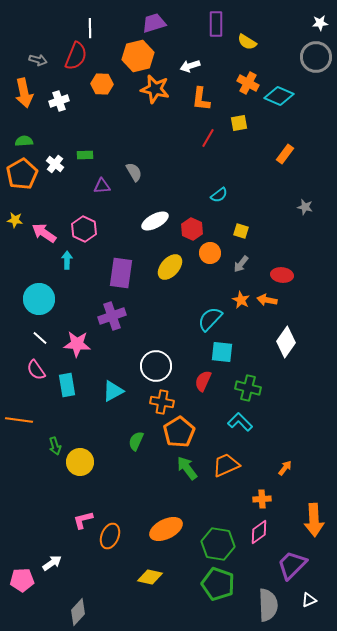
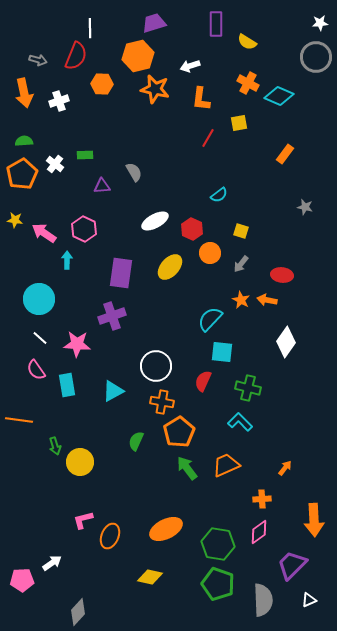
gray semicircle at (268, 605): moved 5 px left, 5 px up
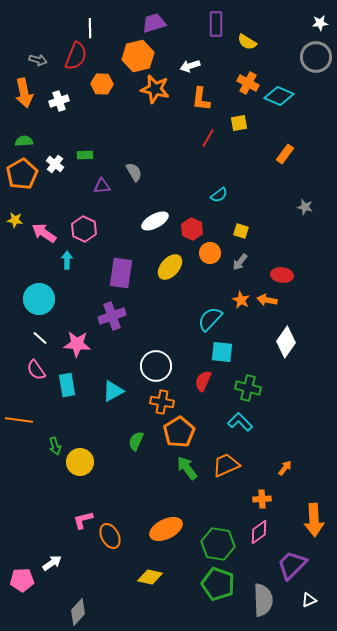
gray arrow at (241, 264): moved 1 px left, 2 px up
orange ellipse at (110, 536): rotated 50 degrees counterclockwise
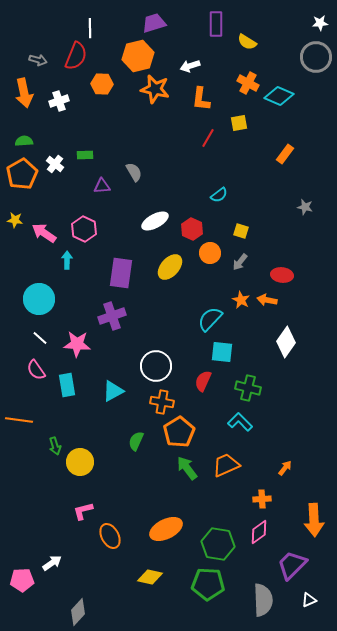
pink L-shape at (83, 520): moved 9 px up
green pentagon at (218, 584): moved 10 px left; rotated 16 degrees counterclockwise
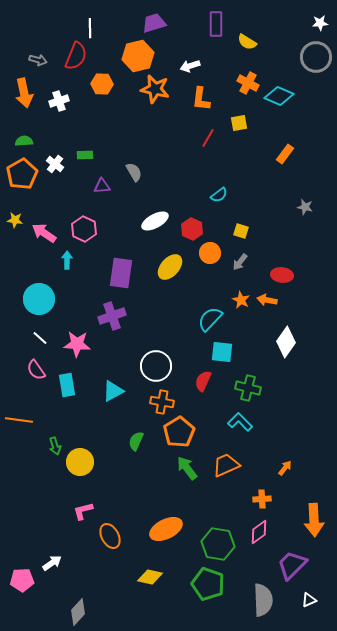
green pentagon at (208, 584): rotated 16 degrees clockwise
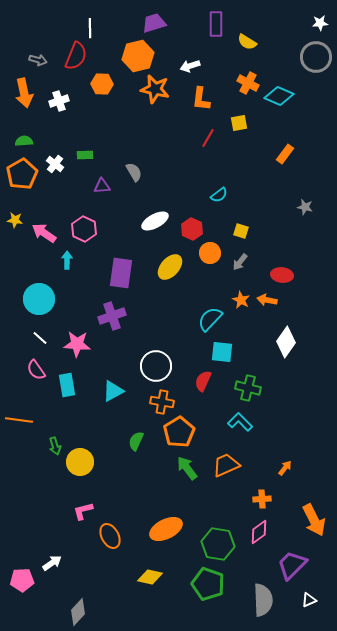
orange arrow at (314, 520): rotated 24 degrees counterclockwise
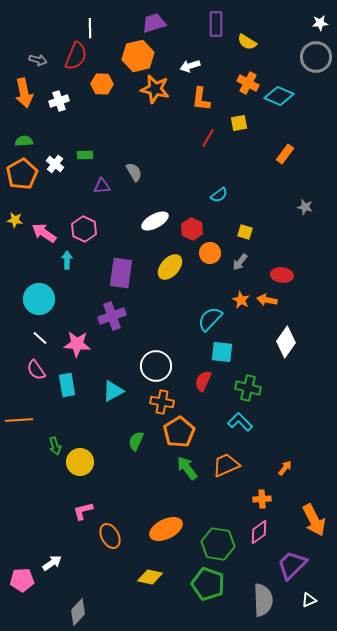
yellow square at (241, 231): moved 4 px right, 1 px down
orange line at (19, 420): rotated 12 degrees counterclockwise
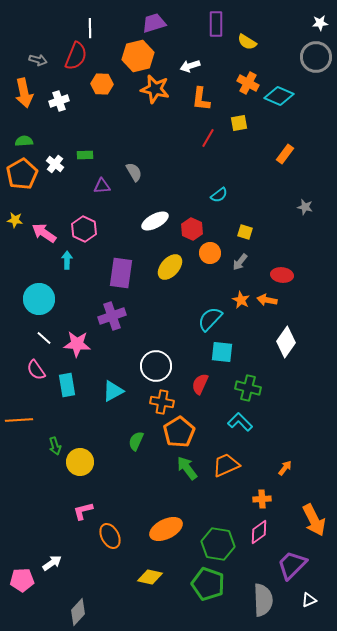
white line at (40, 338): moved 4 px right
red semicircle at (203, 381): moved 3 px left, 3 px down
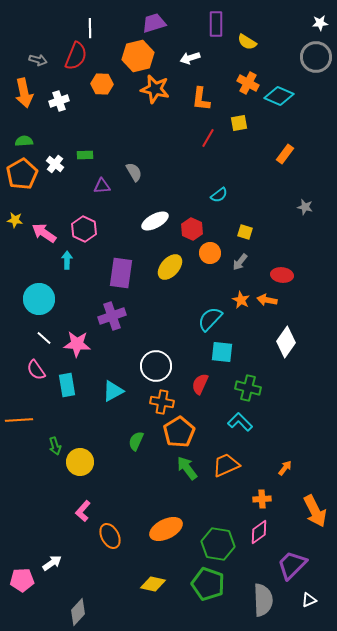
white arrow at (190, 66): moved 8 px up
pink L-shape at (83, 511): rotated 35 degrees counterclockwise
orange arrow at (314, 520): moved 1 px right, 9 px up
yellow diamond at (150, 577): moved 3 px right, 7 px down
